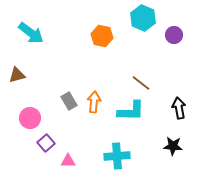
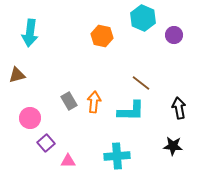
cyan arrow: moved 1 px left; rotated 60 degrees clockwise
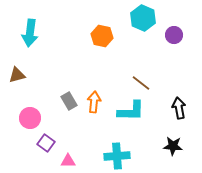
purple square: rotated 12 degrees counterclockwise
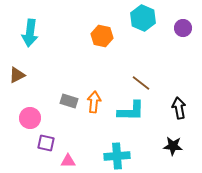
purple circle: moved 9 px right, 7 px up
brown triangle: rotated 12 degrees counterclockwise
gray rectangle: rotated 42 degrees counterclockwise
purple square: rotated 24 degrees counterclockwise
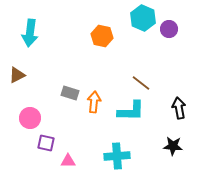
purple circle: moved 14 px left, 1 px down
gray rectangle: moved 1 px right, 8 px up
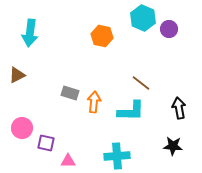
pink circle: moved 8 px left, 10 px down
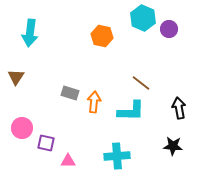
brown triangle: moved 1 px left, 2 px down; rotated 30 degrees counterclockwise
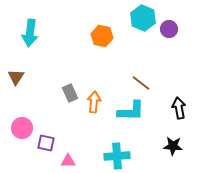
gray rectangle: rotated 48 degrees clockwise
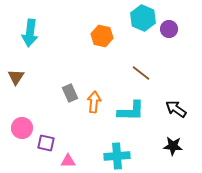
brown line: moved 10 px up
black arrow: moved 3 px left, 1 px down; rotated 45 degrees counterclockwise
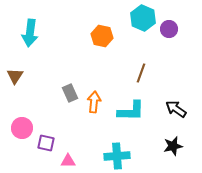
brown line: rotated 72 degrees clockwise
brown triangle: moved 1 px left, 1 px up
black star: rotated 18 degrees counterclockwise
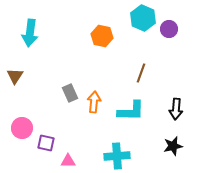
black arrow: rotated 120 degrees counterclockwise
